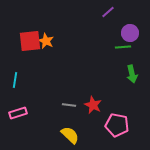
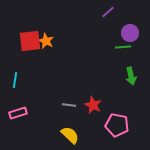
green arrow: moved 1 px left, 2 px down
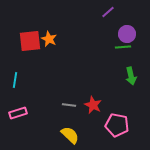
purple circle: moved 3 px left, 1 px down
orange star: moved 3 px right, 2 px up
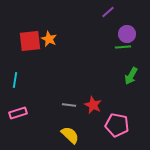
green arrow: rotated 42 degrees clockwise
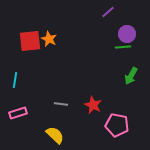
gray line: moved 8 px left, 1 px up
yellow semicircle: moved 15 px left
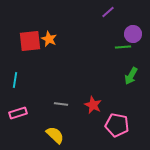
purple circle: moved 6 px right
